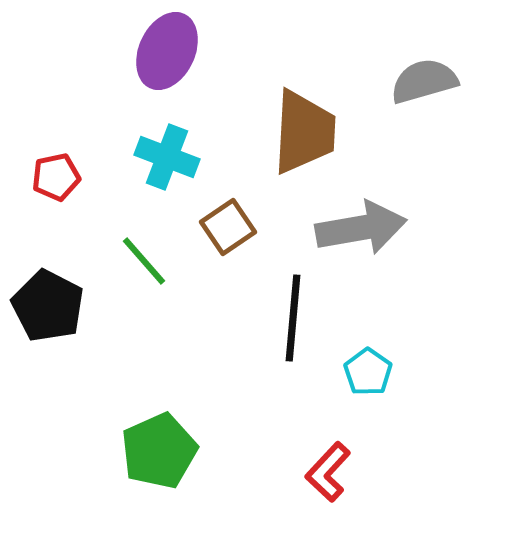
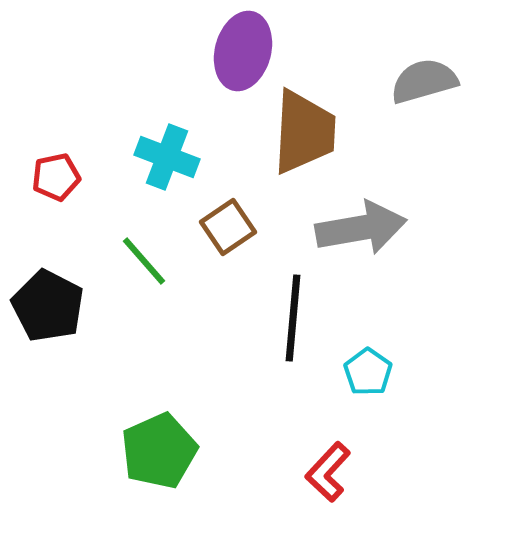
purple ellipse: moved 76 px right; rotated 10 degrees counterclockwise
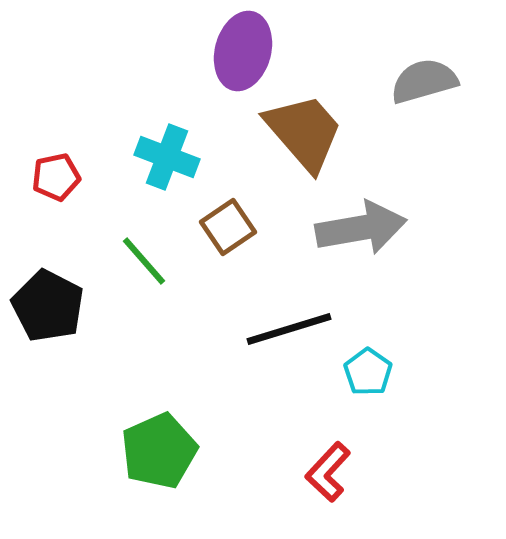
brown trapezoid: rotated 44 degrees counterclockwise
black line: moved 4 px left, 11 px down; rotated 68 degrees clockwise
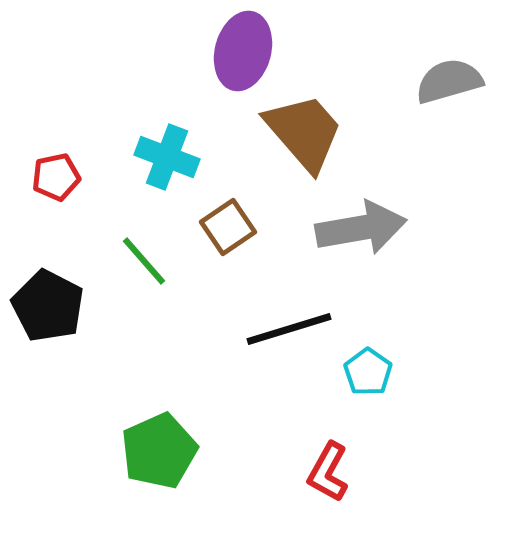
gray semicircle: moved 25 px right
red L-shape: rotated 14 degrees counterclockwise
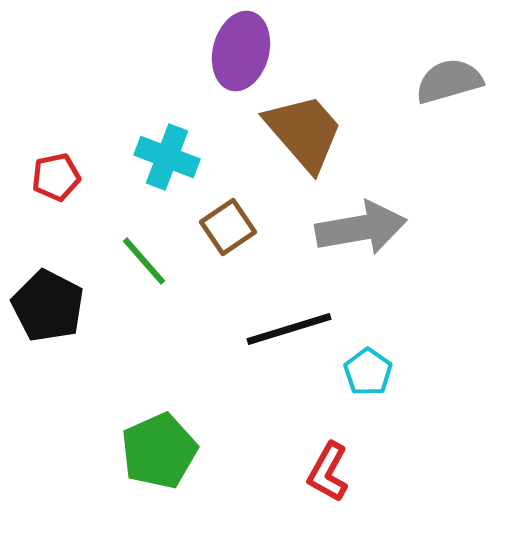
purple ellipse: moved 2 px left
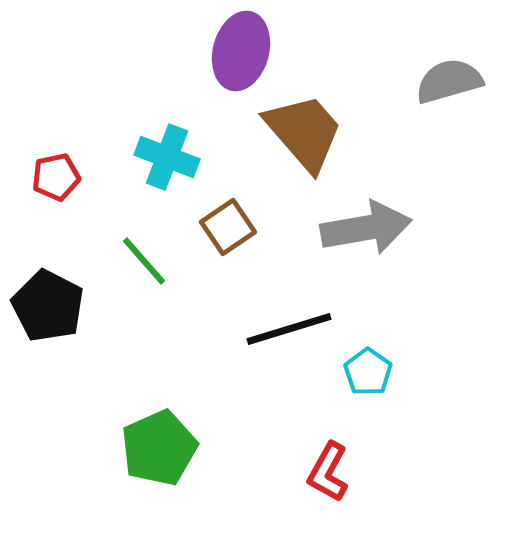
gray arrow: moved 5 px right
green pentagon: moved 3 px up
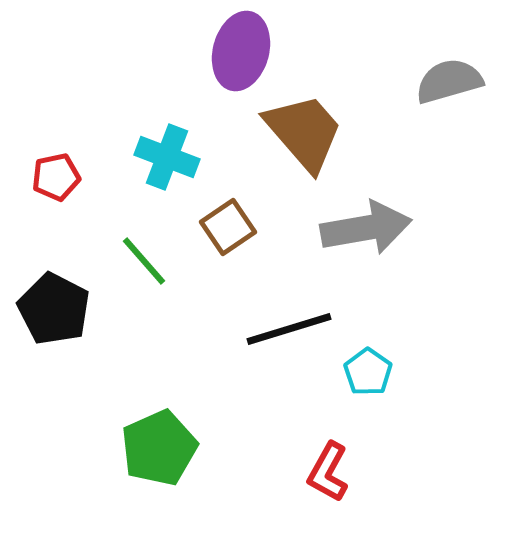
black pentagon: moved 6 px right, 3 px down
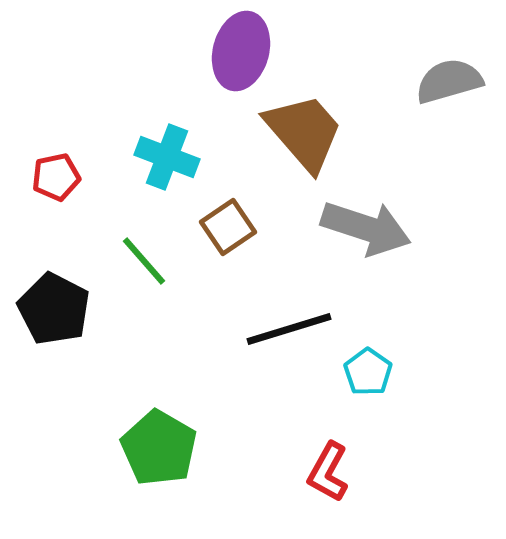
gray arrow: rotated 28 degrees clockwise
green pentagon: rotated 18 degrees counterclockwise
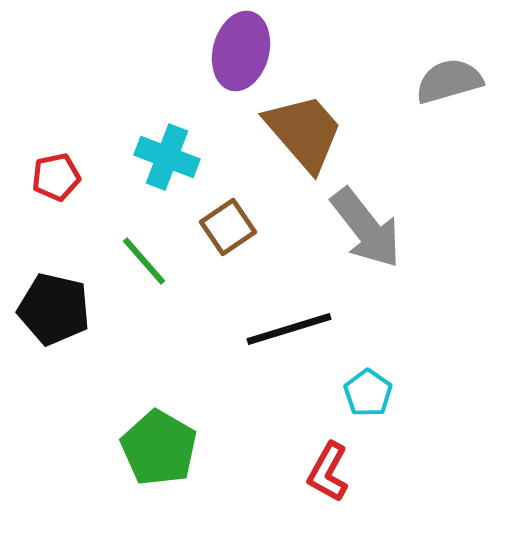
gray arrow: rotated 34 degrees clockwise
black pentagon: rotated 14 degrees counterclockwise
cyan pentagon: moved 21 px down
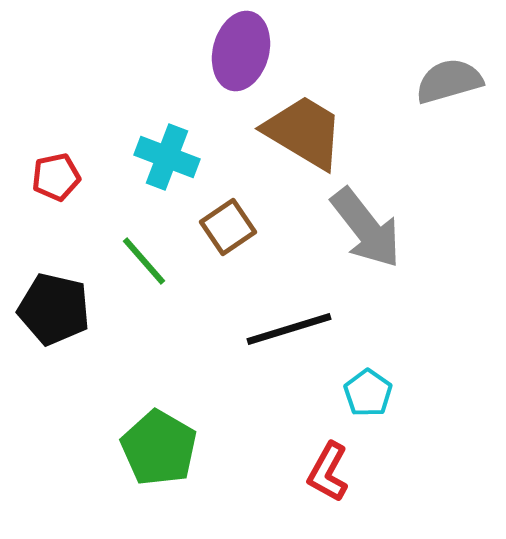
brown trapezoid: rotated 18 degrees counterclockwise
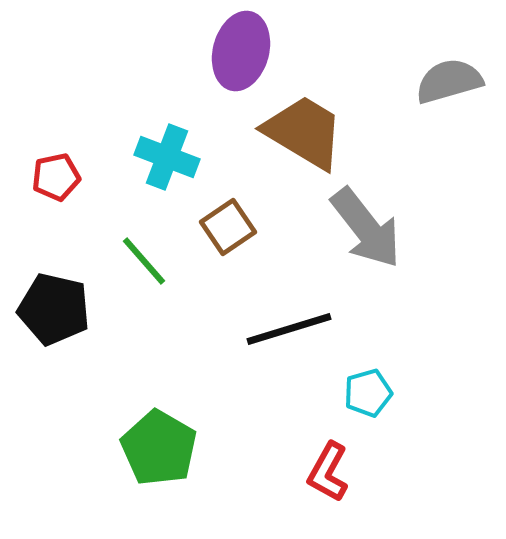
cyan pentagon: rotated 21 degrees clockwise
